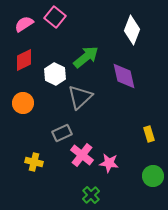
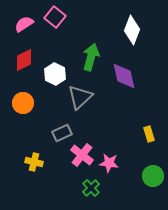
green arrow: moved 5 px right; rotated 36 degrees counterclockwise
green cross: moved 7 px up
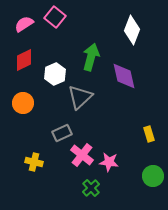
white hexagon: rotated 10 degrees clockwise
pink star: moved 1 px up
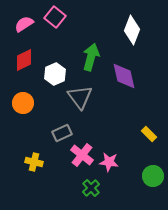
gray triangle: rotated 24 degrees counterclockwise
yellow rectangle: rotated 28 degrees counterclockwise
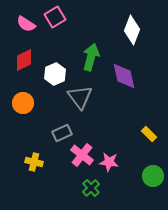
pink square: rotated 20 degrees clockwise
pink semicircle: moved 2 px right; rotated 114 degrees counterclockwise
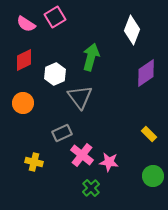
purple diamond: moved 22 px right, 3 px up; rotated 68 degrees clockwise
